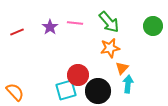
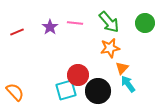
green circle: moved 8 px left, 3 px up
cyan arrow: rotated 42 degrees counterclockwise
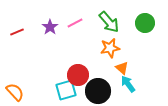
pink line: rotated 35 degrees counterclockwise
orange triangle: rotated 32 degrees counterclockwise
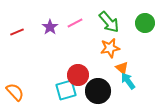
cyan arrow: moved 3 px up
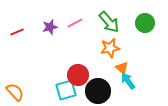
purple star: rotated 21 degrees clockwise
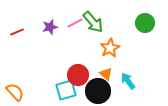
green arrow: moved 16 px left
orange star: rotated 18 degrees counterclockwise
orange triangle: moved 16 px left, 6 px down
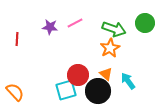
green arrow: moved 21 px right, 7 px down; rotated 30 degrees counterclockwise
purple star: rotated 21 degrees clockwise
red line: moved 7 px down; rotated 64 degrees counterclockwise
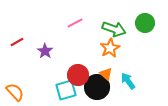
purple star: moved 5 px left, 24 px down; rotated 28 degrees clockwise
red line: moved 3 px down; rotated 56 degrees clockwise
black circle: moved 1 px left, 4 px up
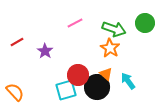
orange star: rotated 12 degrees counterclockwise
